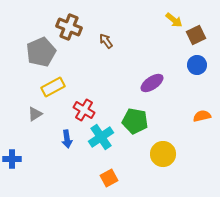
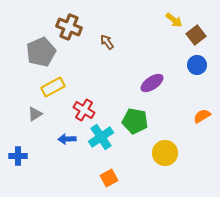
brown square: rotated 12 degrees counterclockwise
brown arrow: moved 1 px right, 1 px down
orange semicircle: rotated 18 degrees counterclockwise
blue arrow: rotated 96 degrees clockwise
yellow circle: moved 2 px right, 1 px up
blue cross: moved 6 px right, 3 px up
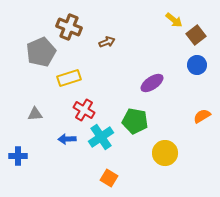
brown arrow: rotated 105 degrees clockwise
yellow rectangle: moved 16 px right, 9 px up; rotated 10 degrees clockwise
gray triangle: rotated 28 degrees clockwise
orange square: rotated 30 degrees counterclockwise
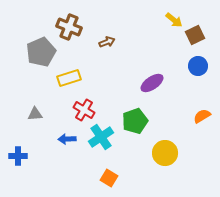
brown square: moved 1 px left; rotated 12 degrees clockwise
blue circle: moved 1 px right, 1 px down
green pentagon: rotated 30 degrees counterclockwise
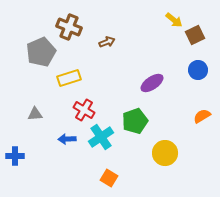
blue circle: moved 4 px down
blue cross: moved 3 px left
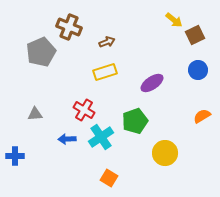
yellow rectangle: moved 36 px right, 6 px up
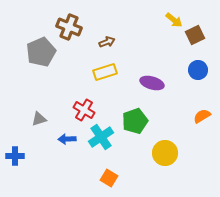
purple ellipse: rotated 50 degrees clockwise
gray triangle: moved 4 px right, 5 px down; rotated 14 degrees counterclockwise
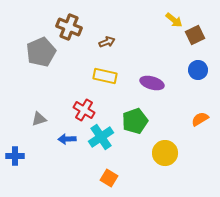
yellow rectangle: moved 4 px down; rotated 30 degrees clockwise
orange semicircle: moved 2 px left, 3 px down
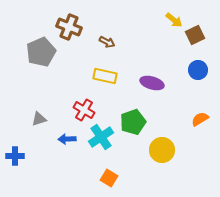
brown arrow: rotated 49 degrees clockwise
green pentagon: moved 2 px left, 1 px down
yellow circle: moved 3 px left, 3 px up
